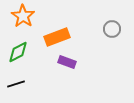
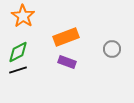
gray circle: moved 20 px down
orange rectangle: moved 9 px right
black line: moved 2 px right, 14 px up
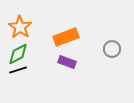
orange star: moved 3 px left, 11 px down
green diamond: moved 2 px down
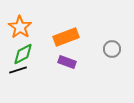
green diamond: moved 5 px right
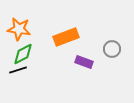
orange star: moved 1 px left, 2 px down; rotated 25 degrees counterclockwise
purple rectangle: moved 17 px right
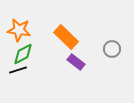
orange star: moved 1 px down
orange rectangle: rotated 65 degrees clockwise
purple rectangle: moved 8 px left; rotated 18 degrees clockwise
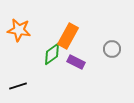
orange rectangle: moved 2 px right, 1 px up; rotated 75 degrees clockwise
green diamond: moved 29 px right; rotated 10 degrees counterclockwise
purple rectangle: rotated 12 degrees counterclockwise
black line: moved 16 px down
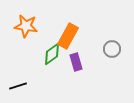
orange star: moved 7 px right, 4 px up
purple rectangle: rotated 48 degrees clockwise
